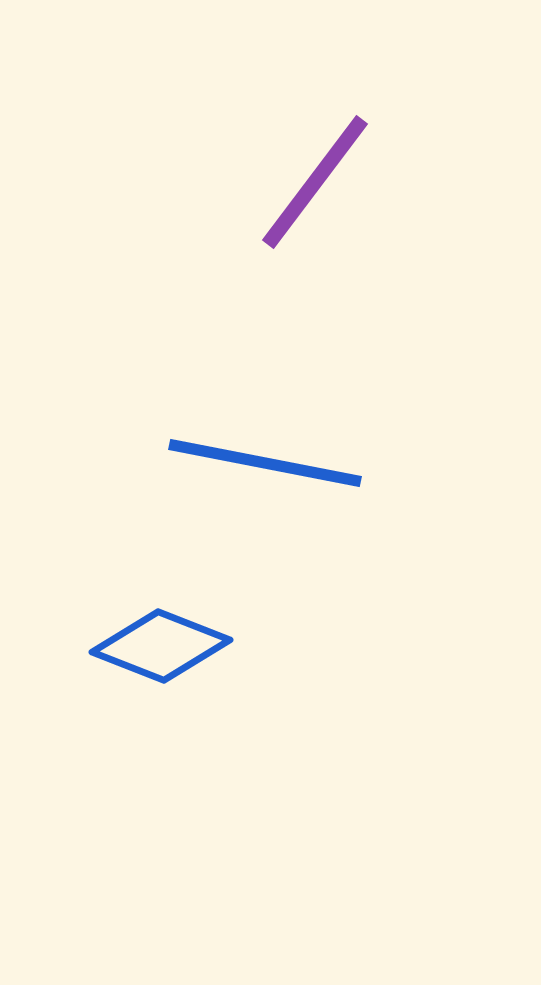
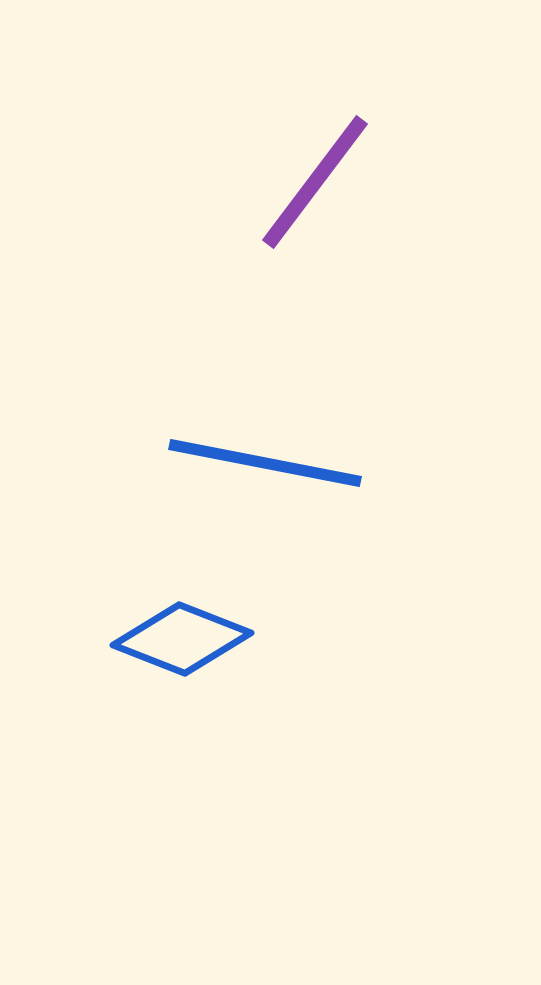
blue diamond: moved 21 px right, 7 px up
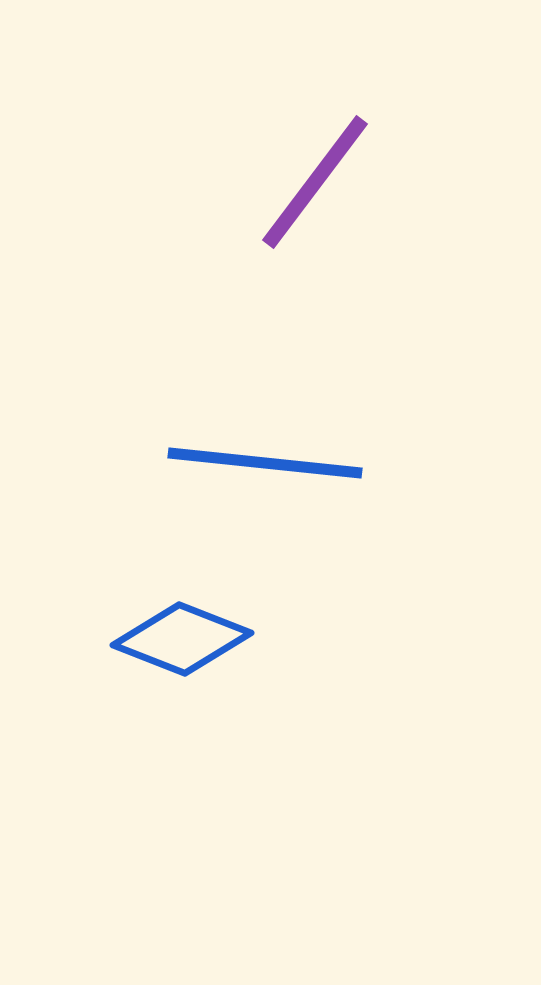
blue line: rotated 5 degrees counterclockwise
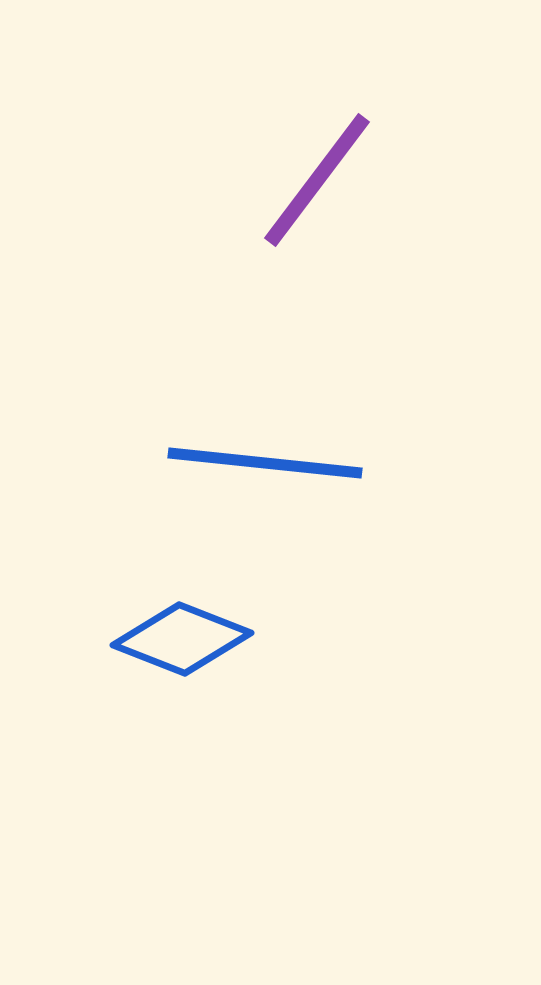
purple line: moved 2 px right, 2 px up
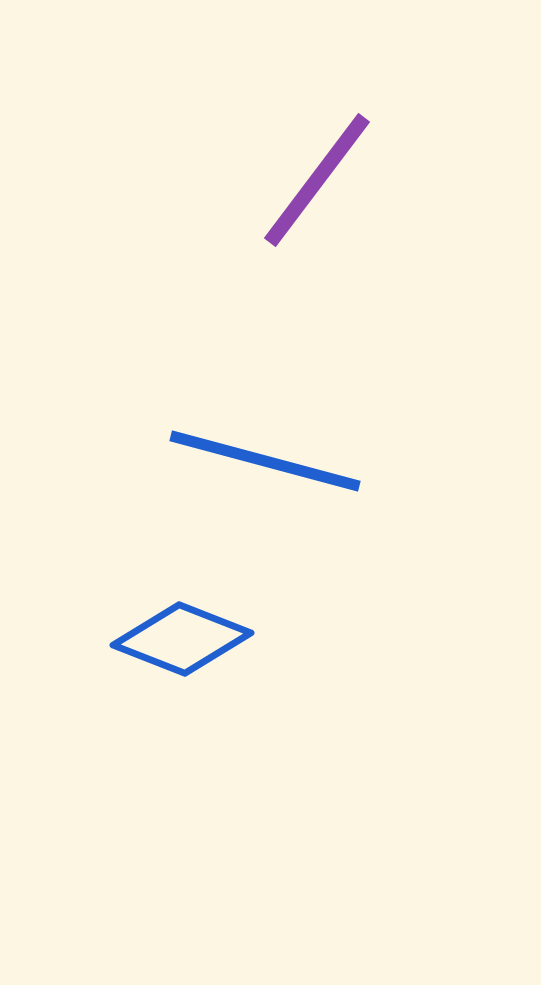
blue line: moved 2 px up; rotated 9 degrees clockwise
